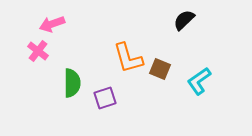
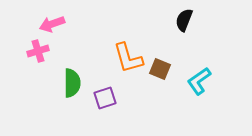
black semicircle: rotated 25 degrees counterclockwise
pink cross: rotated 35 degrees clockwise
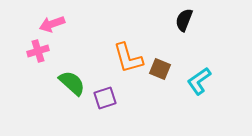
green semicircle: rotated 48 degrees counterclockwise
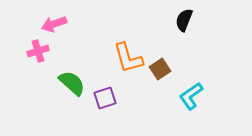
pink arrow: moved 2 px right
brown square: rotated 35 degrees clockwise
cyan L-shape: moved 8 px left, 15 px down
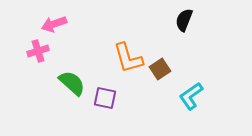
purple square: rotated 30 degrees clockwise
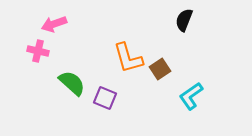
pink cross: rotated 30 degrees clockwise
purple square: rotated 10 degrees clockwise
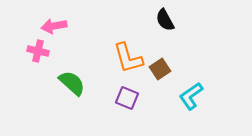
black semicircle: moved 19 px left; rotated 50 degrees counterclockwise
pink arrow: moved 2 px down; rotated 10 degrees clockwise
purple square: moved 22 px right
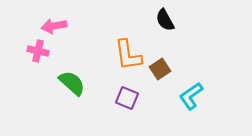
orange L-shape: moved 3 px up; rotated 8 degrees clockwise
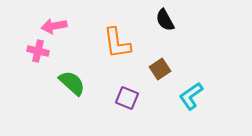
orange L-shape: moved 11 px left, 12 px up
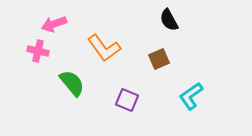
black semicircle: moved 4 px right
pink arrow: moved 2 px up; rotated 10 degrees counterclockwise
orange L-shape: moved 13 px left, 5 px down; rotated 28 degrees counterclockwise
brown square: moved 1 px left, 10 px up; rotated 10 degrees clockwise
green semicircle: rotated 8 degrees clockwise
purple square: moved 2 px down
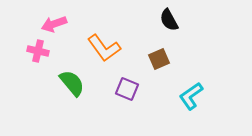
purple square: moved 11 px up
